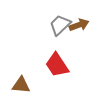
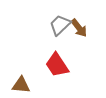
brown arrow: moved 3 px down; rotated 72 degrees clockwise
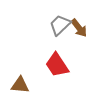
brown triangle: moved 1 px left
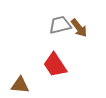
gray trapezoid: rotated 30 degrees clockwise
red trapezoid: moved 2 px left
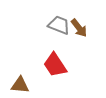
gray trapezoid: moved 1 px left; rotated 35 degrees clockwise
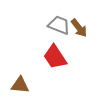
red trapezoid: moved 8 px up
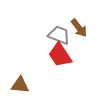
gray trapezoid: moved 10 px down
red trapezoid: moved 5 px right, 2 px up
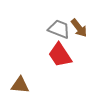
gray trapezoid: moved 6 px up
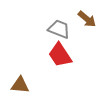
brown arrow: moved 8 px right, 9 px up; rotated 12 degrees counterclockwise
